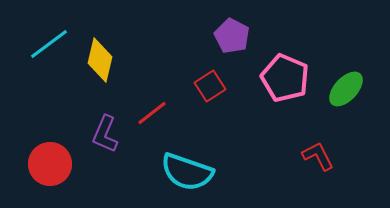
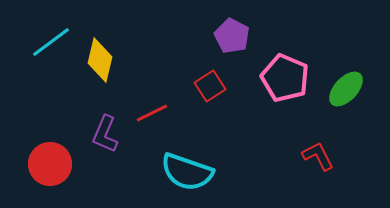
cyan line: moved 2 px right, 2 px up
red line: rotated 12 degrees clockwise
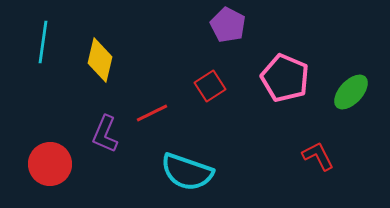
purple pentagon: moved 4 px left, 11 px up
cyan line: moved 8 px left; rotated 45 degrees counterclockwise
green ellipse: moved 5 px right, 3 px down
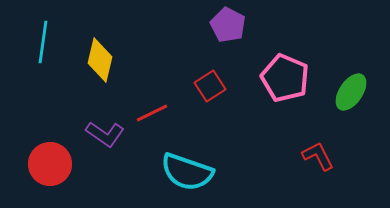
green ellipse: rotated 9 degrees counterclockwise
purple L-shape: rotated 78 degrees counterclockwise
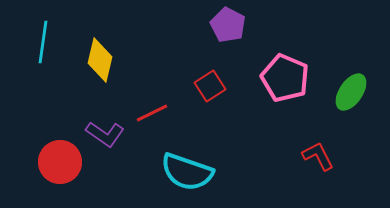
red circle: moved 10 px right, 2 px up
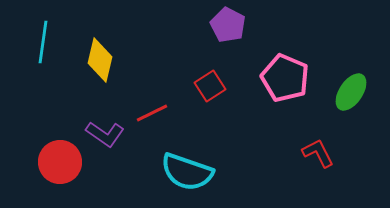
red L-shape: moved 3 px up
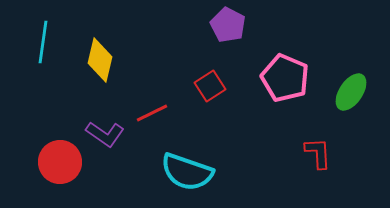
red L-shape: rotated 24 degrees clockwise
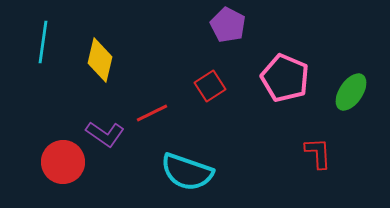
red circle: moved 3 px right
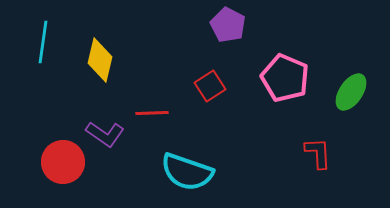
red line: rotated 24 degrees clockwise
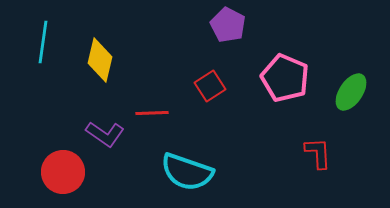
red circle: moved 10 px down
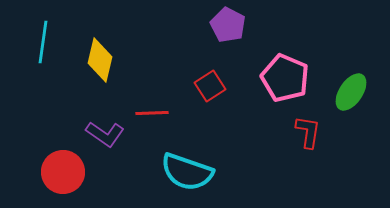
red L-shape: moved 10 px left, 21 px up; rotated 12 degrees clockwise
